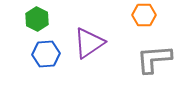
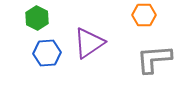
green hexagon: moved 1 px up
blue hexagon: moved 1 px right, 1 px up
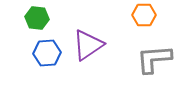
green hexagon: rotated 20 degrees counterclockwise
purple triangle: moved 1 px left, 2 px down
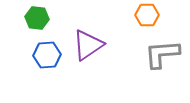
orange hexagon: moved 3 px right
blue hexagon: moved 2 px down
gray L-shape: moved 8 px right, 5 px up
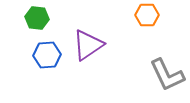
gray L-shape: moved 5 px right, 21 px down; rotated 111 degrees counterclockwise
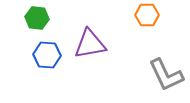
purple triangle: moved 2 px right, 1 px up; rotated 24 degrees clockwise
blue hexagon: rotated 8 degrees clockwise
gray L-shape: moved 1 px left
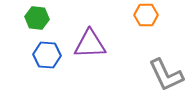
orange hexagon: moved 1 px left
purple triangle: rotated 8 degrees clockwise
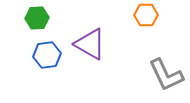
green hexagon: rotated 10 degrees counterclockwise
purple triangle: rotated 32 degrees clockwise
blue hexagon: rotated 12 degrees counterclockwise
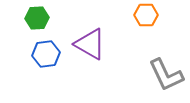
blue hexagon: moved 1 px left, 1 px up
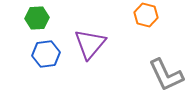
orange hexagon: rotated 15 degrees clockwise
purple triangle: rotated 40 degrees clockwise
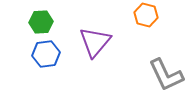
green hexagon: moved 4 px right, 4 px down
purple triangle: moved 5 px right, 2 px up
